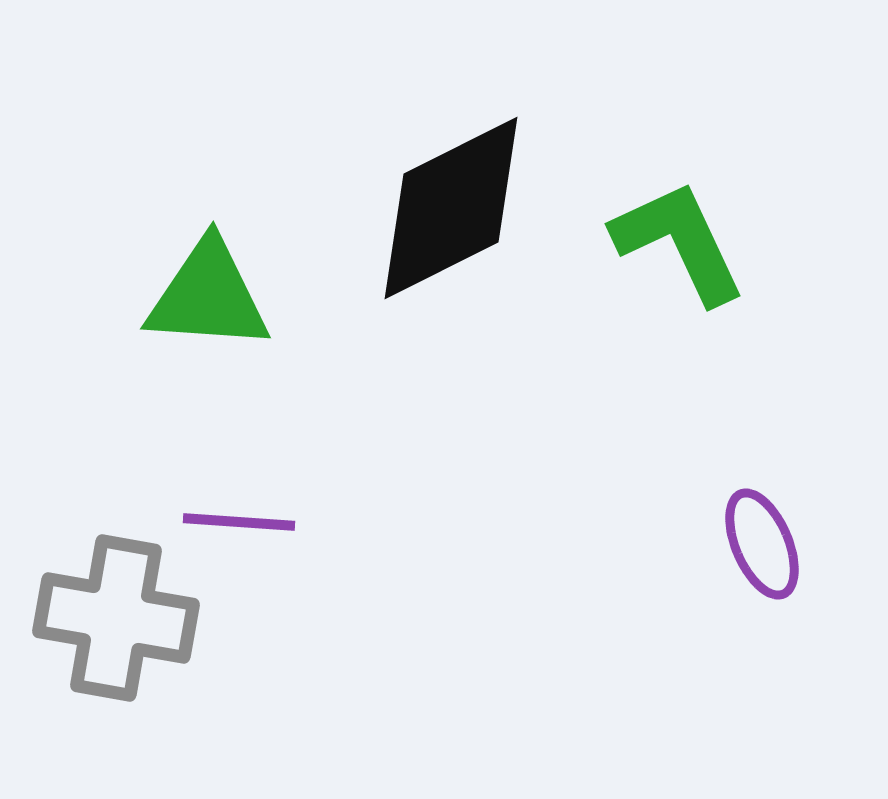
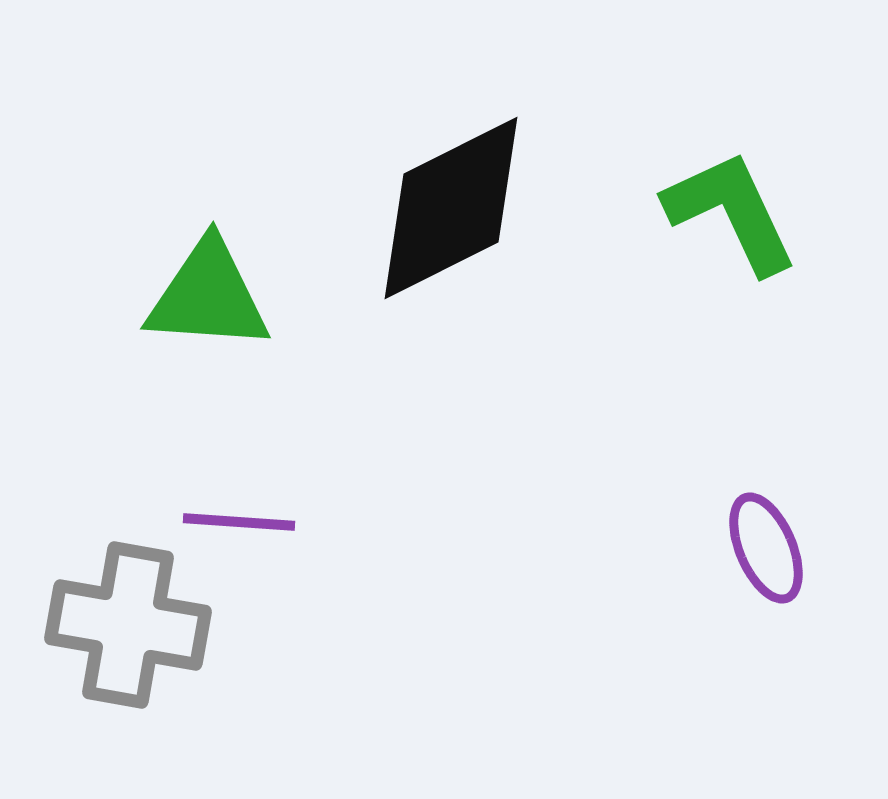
green L-shape: moved 52 px right, 30 px up
purple ellipse: moved 4 px right, 4 px down
gray cross: moved 12 px right, 7 px down
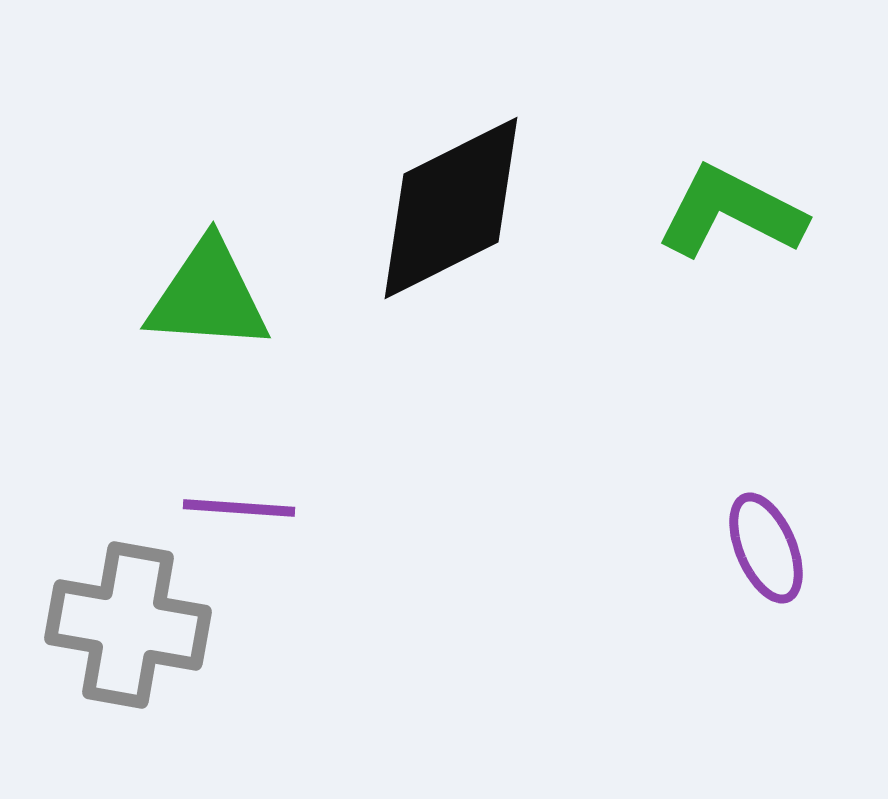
green L-shape: rotated 38 degrees counterclockwise
purple line: moved 14 px up
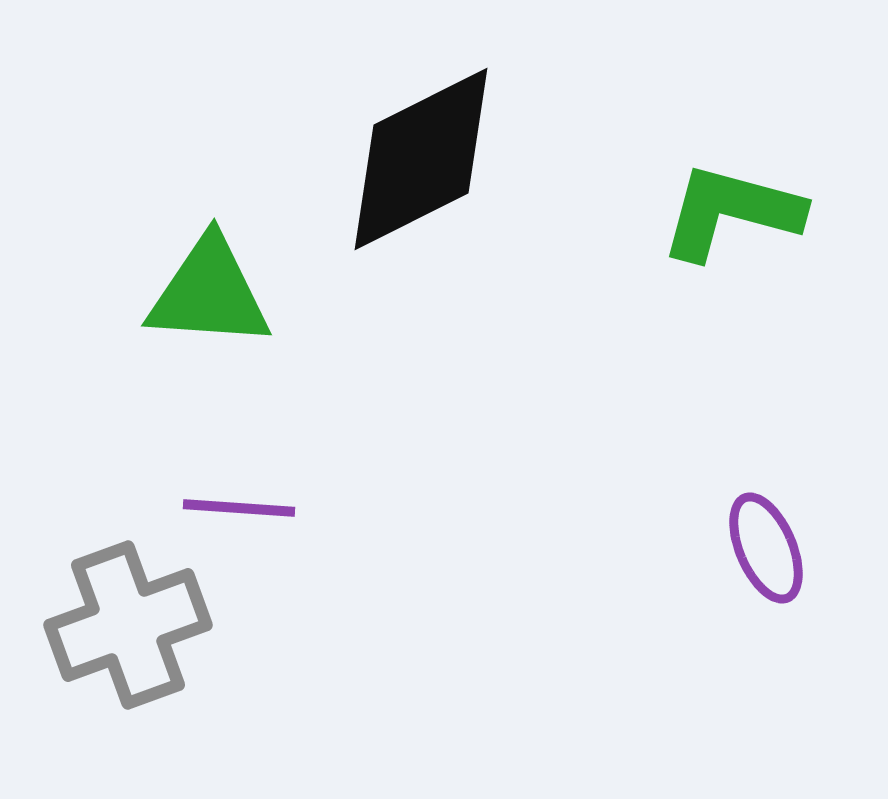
black diamond: moved 30 px left, 49 px up
green L-shape: rotated 12 degrees counterclockwise
green triangle: moved 1 px right, 3 px up
gray cross: rotated 30 degrees counterclockwise
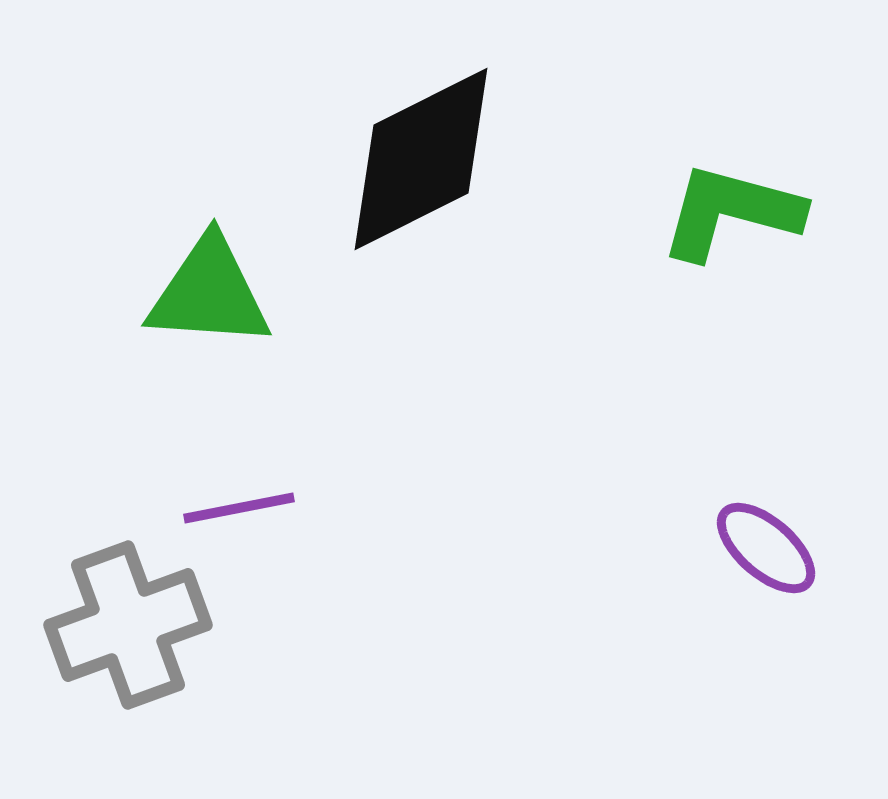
purple line: rotated 15 degrees counterclockwise
purple ellipse: rotated 26 degrees counterclockwise
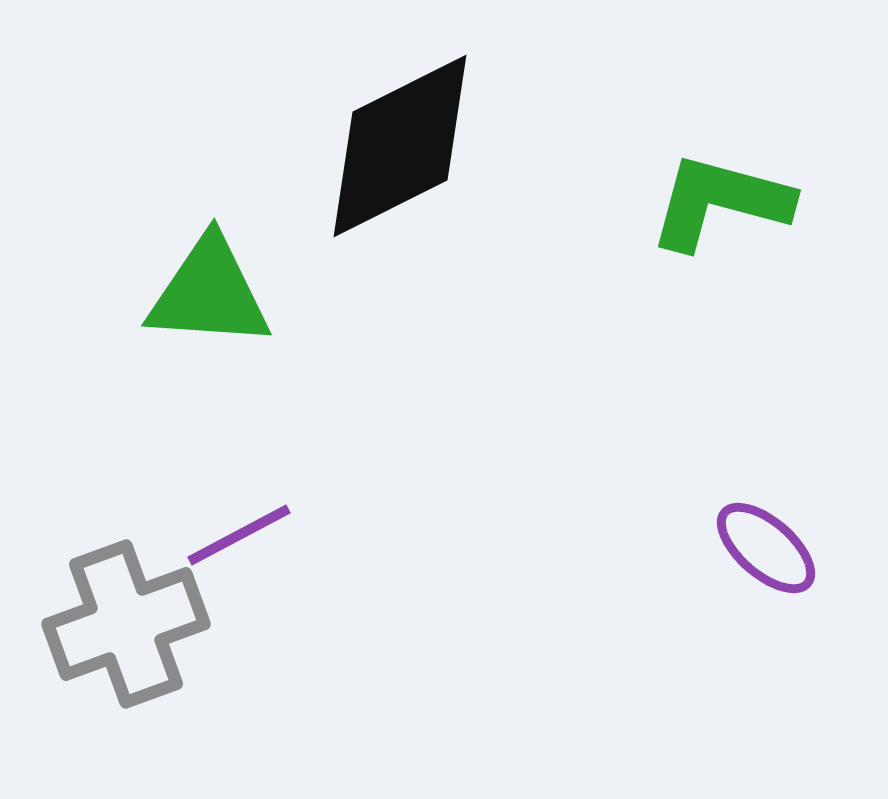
black diamond: moved 21 px left, 13 px up
green L-shape: moved 11 px left, 10 px up
purple line: moved 27 px down; rotated 17 degrees counterclockwise
gray cross: moved 2 px left, 1 px up
